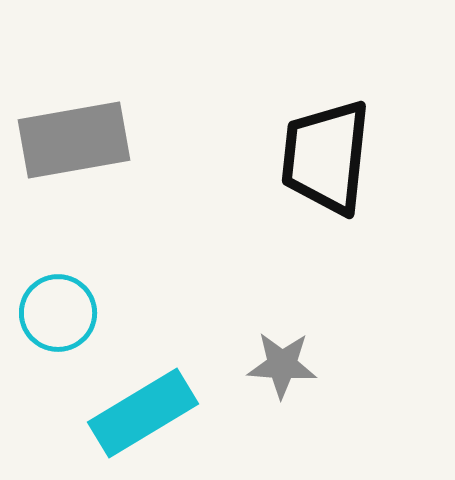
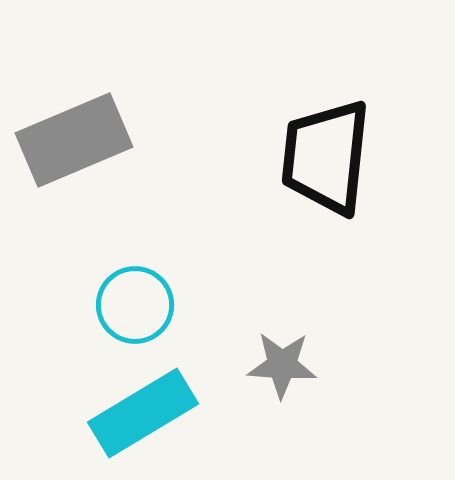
gray rectangle: rotated 13 degrees counterclockwise
cyan circle: moved 77 px right, 8 px up
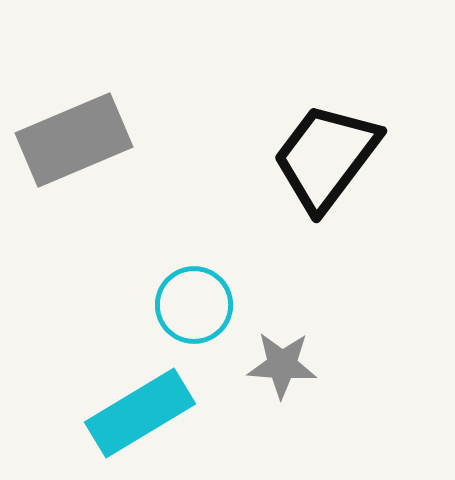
black trapezoid: rotated 31 degrees clockwise
cyan circle: moved 59 px right
cyan rectangle: moved 3 px left
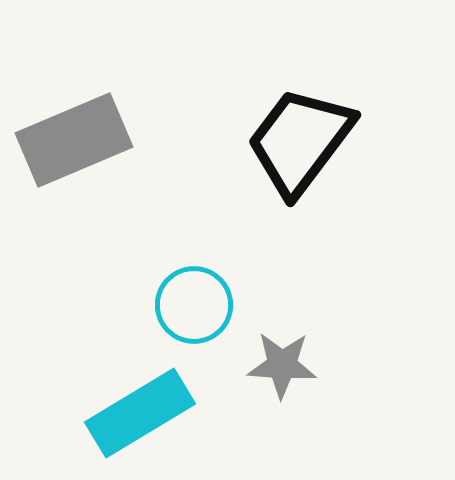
black trapezoid: moved 26 px left, 16 px up
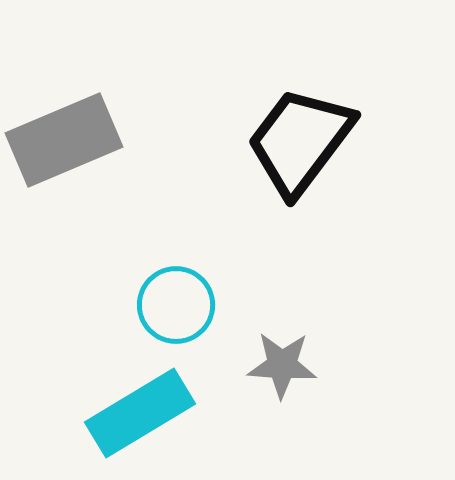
gray rectangle: moved 10 px left
cyan circle: moved 18 px left
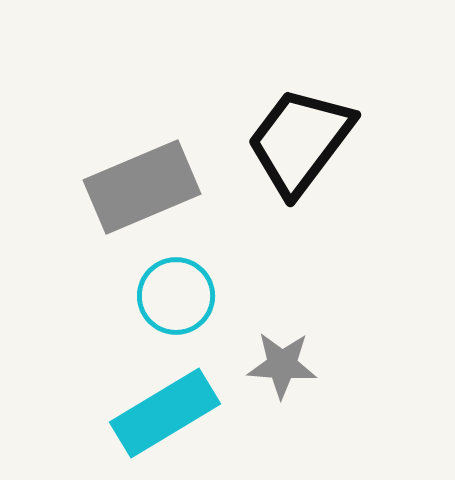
gray rectangle: moved 78 px right, 47 px down
cyan circle: moved 9 px up
cyan rectangle: moved 25 px right
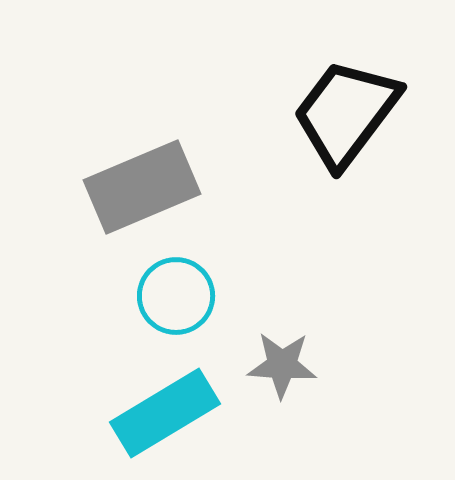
black trapezoid: moved 46 px right, 28 px up
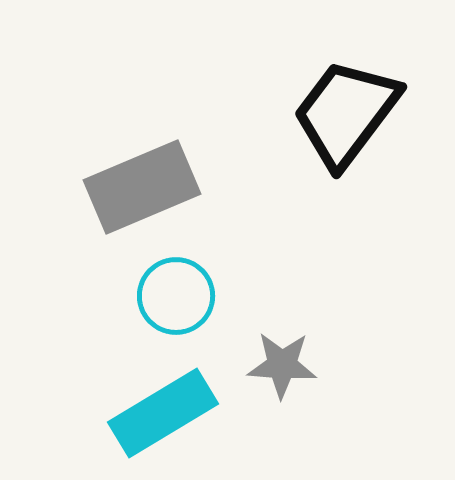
cyan rectangle: moved 2 px left
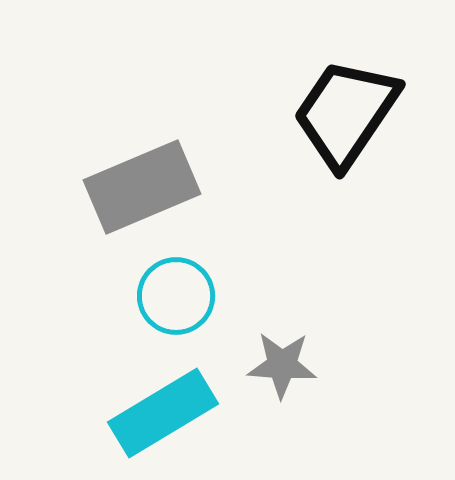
black trapezoid: rotated 3 degrees counterclockwise
